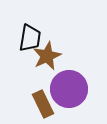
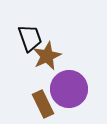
black trapezoid: rotated 28 degrees counterclockwise
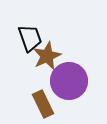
purple circle: moved 8 px up
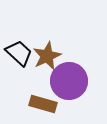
black trapezoid: moved 11 px left, 15 px down; rotated 28 degrees counterclockwise
brown rectangle: rotated 48 degrees counterclockwise
